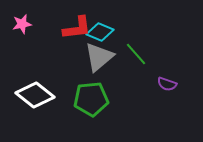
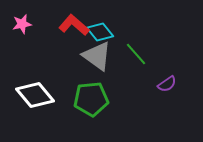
red L-shape: moved 3 px left, 3 px up; rotated 132 degrees counterclockwise
cyan diamond: rotated 28 degrees clockwise
gray triangle: moved 2 px left, 1 px up; rotated 44 degrees counterclockwise
purple semicircle: rotated 54 degrees counterclockwise
white diamond: rotated 12 degrees clockwise
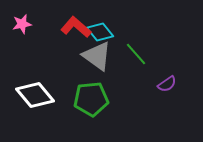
red L-shape: moved 2 px right, 2 px down
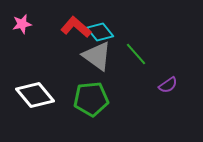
purple semicircle: moved 1 px right, 1 px down
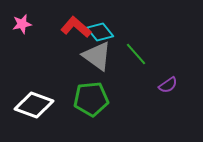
white diamond: moved 1 px left, 10 px down; rotated 30 degrees counterclockwise
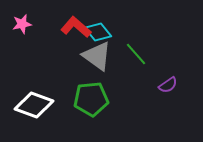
cyan diamond: moved 2 px left
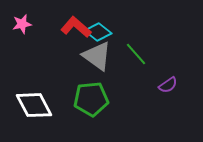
cyan diamond: rotated 12 degrees counterclockwise
white diamond: rotated 42 degrees clockwise
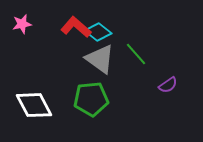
gray triangle: moved 3 px right, 3 px down
